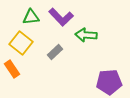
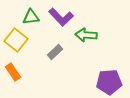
yellow square: moved 5 px left, 3 px up
orange rectangle: moved 1 px right, 3 px down
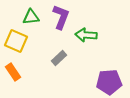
purple L-shape: rotated 115 degrees counterclockwise
yellow square: moved 1 px down; rotated 15 degrees counterclockwise
gray rectangle: moved 4 px right, 6 px down
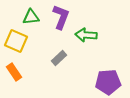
orange rectangle: moved 1 px right
purple pentagon: moved 1 px left
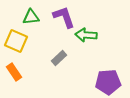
purple L-shape: moved 3 px right; rotated 40 degrees counterclockwise
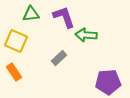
green triangle: moved 3 px up
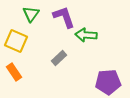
green triangle: rotated 48 degrees counterclockwise
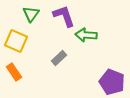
purple L-shape: moved 1 px up
purple pentagon: moved 4 px right; rotated 25 degrees clockwise
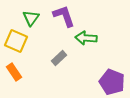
green triangle: moved 4 px down
green arrow: moved 3 px down
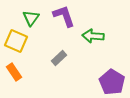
green arrow: moved 7 px right, 2 px up
purple pentagon: rotated 10 degrees clockwise
